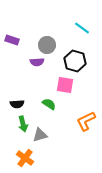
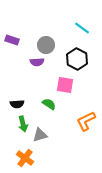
gray circle: moved 1 px left
black hexagon: moved 2 px right, 2 px up; rotated 10 degrees clockwise
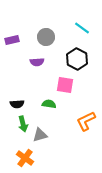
purple rectangle: rotated 32 degrees counterclockwise
gray circle: moved 8 px up
green semicircle: rotated 24 degrees counterclockwise
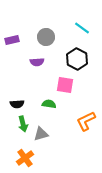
gray triangle: moved 1 px right, 1 px up
orange cross: rotated 18 degrees clockwise
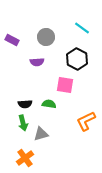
purple rectangle: rotated 40 degrees clockwise
black semicircle: moved 8 px right
green arrow: moved 1 px up
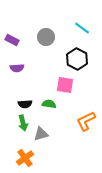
purple semicircle: moved 20 px left, 6 px down
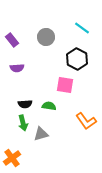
purple rectangle: rotated 24 degrees clockwise
green semicircle: moved 2 px down
orange L-shape: rotated 100 degrees counterclockwise
orange cross: moved 13 px left
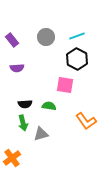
cyan line: moved 5 px left, 8 px down; rotated 56 degrees counterclockwise
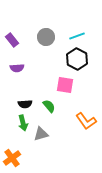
green semicircle: rotated 40 degrees clockwise
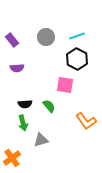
gray triangle: moved 6 px down
